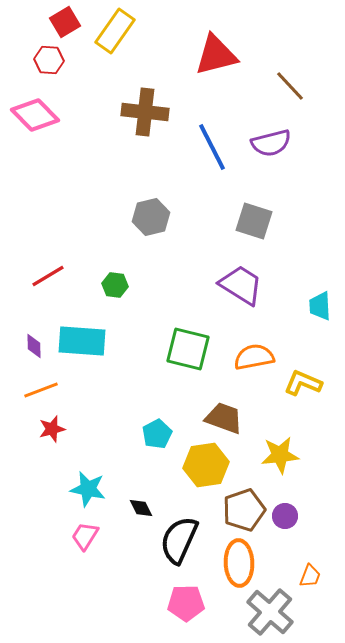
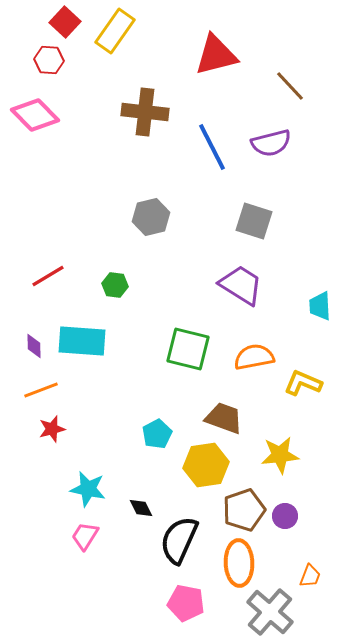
red square: rotated 16 degrees counterclockwise
pink pentagon: rotated 12 degrees clockwise
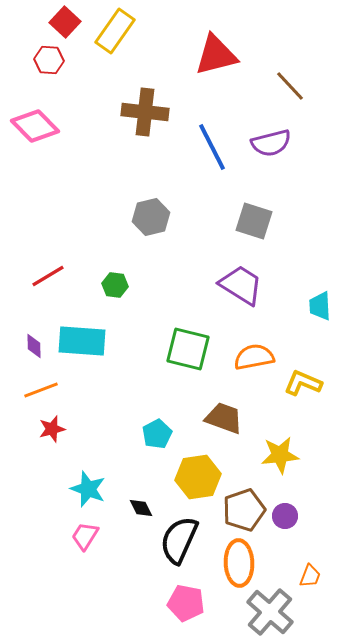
pink diamond: moved 11 px down
yellow hexagon: moved 8 px left, 12 px down
cyan star: rotated 9 degrees clockwise
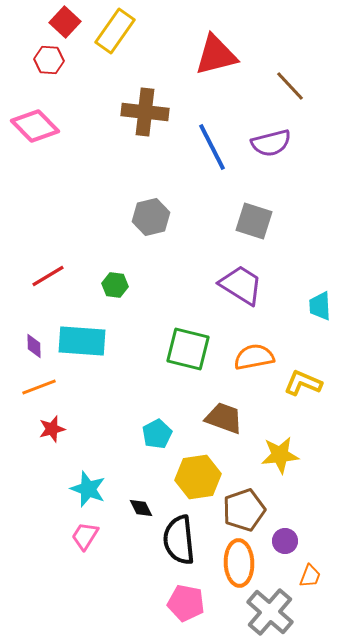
orange line: moved 2 px left, 3 px up
purple circle: moved 25 px down
black semicircle: rotated 30 degrees counterclockwise
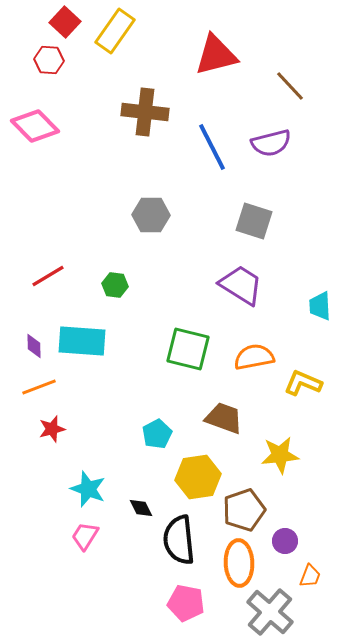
gray hexagon: moved 2 px up; rotated 15 degrees clockwise
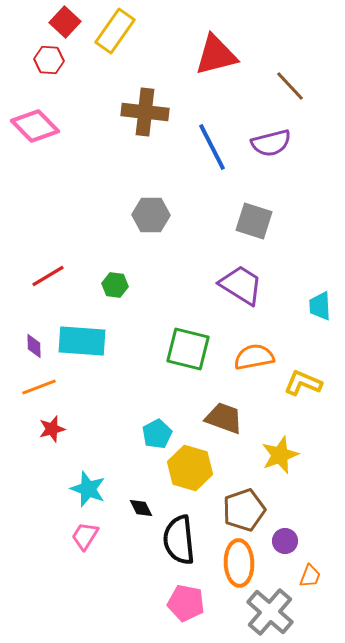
yellow star: rotated 15 degrees counterclockwise
yellow hexagon: moved 8 px left, 9 px up; rotated 24 degrees clockwise
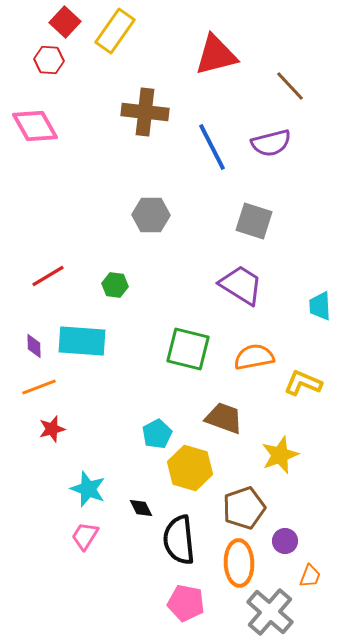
pink diamond: rotated 15 degrees clockwise
brown pentagon: moved 2 px up
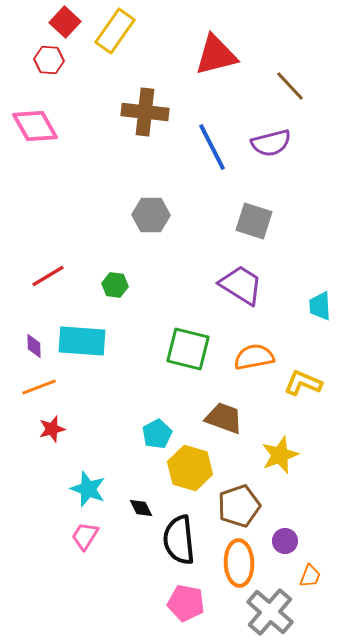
brown pentagon: moved 5 px left, 2 px up
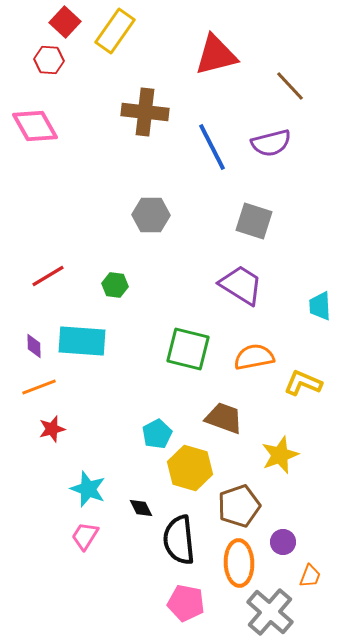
purple circle: moved 2 px left, 1 px down
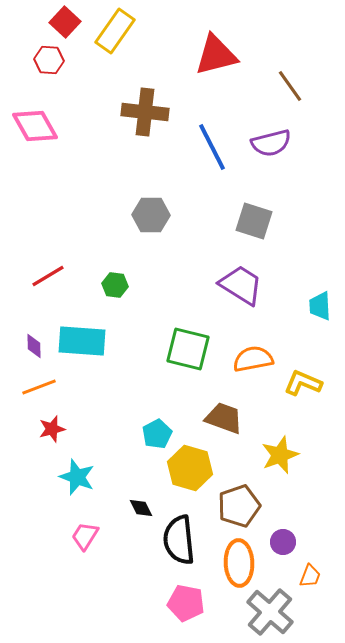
brown line: rotated 8 degrees clockwise
orange semicircle: moved 1 px left, 2 px down
cyan star: moved 11 px left, 12 px up
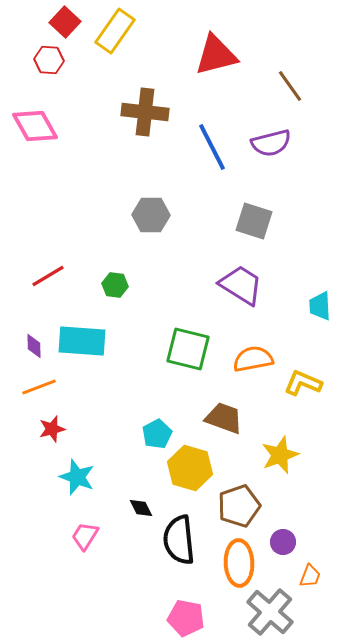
pink pentagon: moved 15 px down
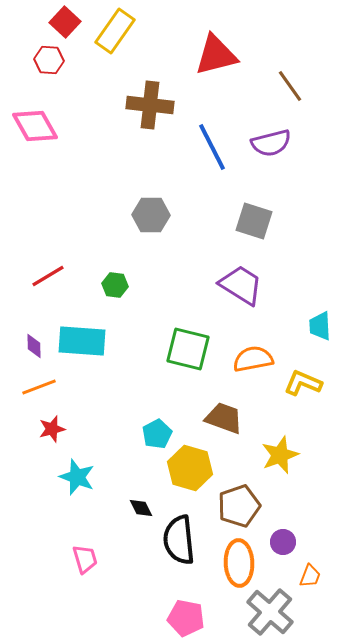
brown cross: moved 5 px right, 7 px up
cyan trapezoid: moved 20 px down
pink trapezoid: moved 23 px down; rotated 132 degrees clockwise
